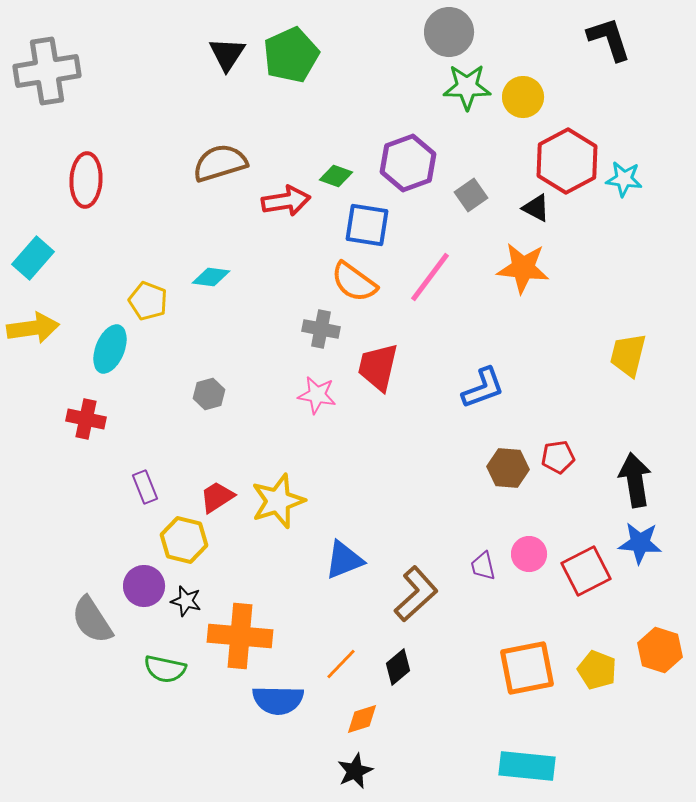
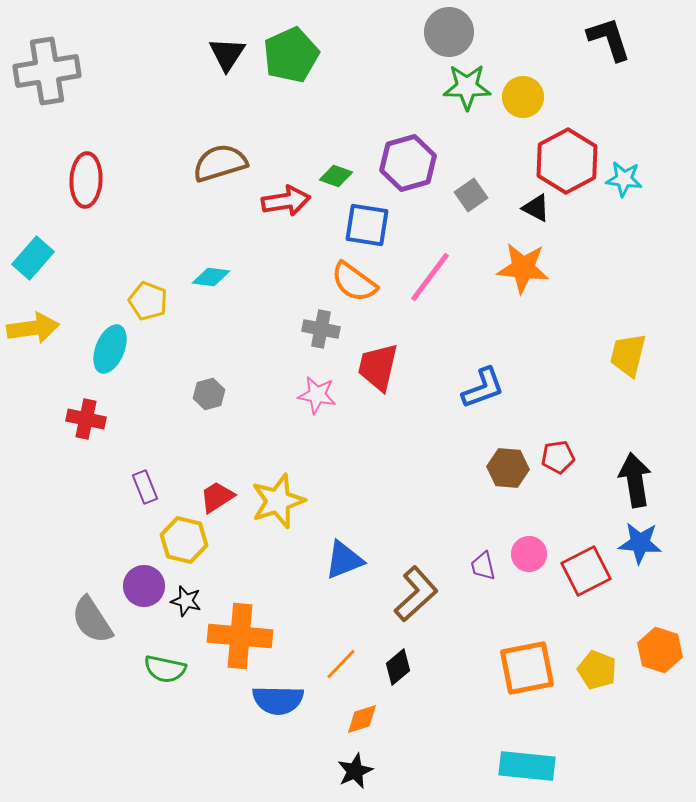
purple hexagon at (408, 163): rotated 4 degrees clockwise
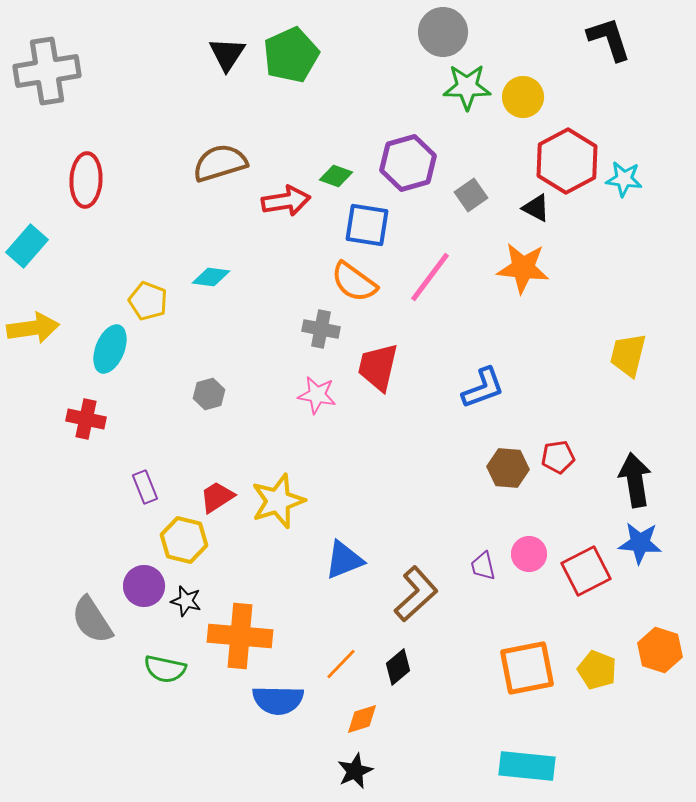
gray circle at (449, 32): moved 6 px left
cyan rectangle at (33, 258): moved 6 px left, 12 px up
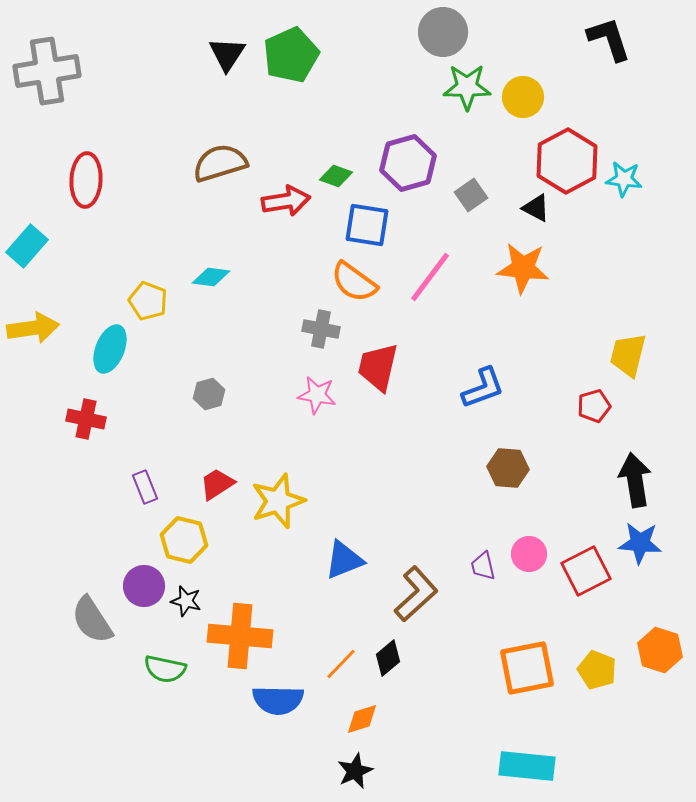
red pentagon at (558, 457): moved 36 px right, 51 px up; rotated 8 degrees counterclockwise
red trapezoid at (217, 497): moved 13 px up
black diamond at (398, 667): moved 10 px left, 9 px up
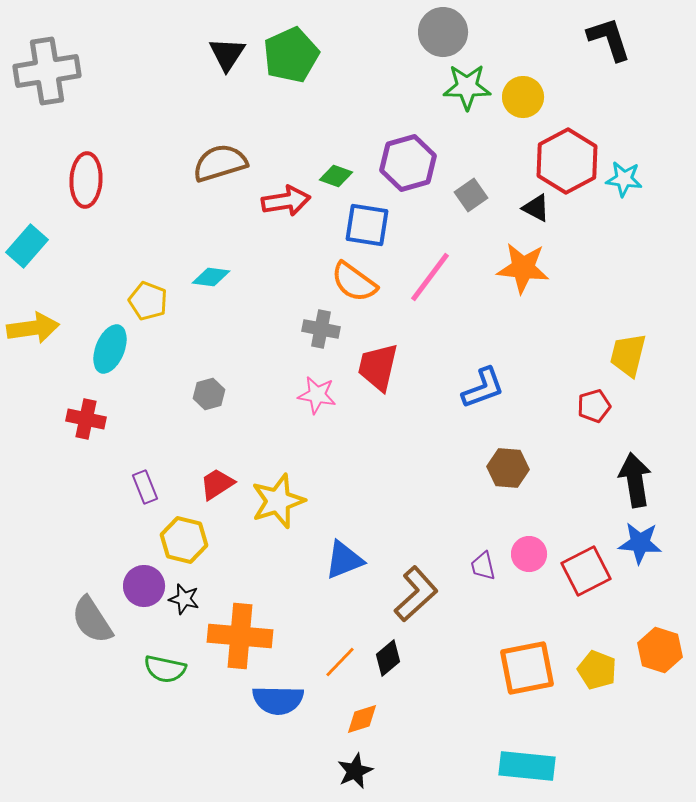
black star at (186, 601): moved 2 px left, 2 px up
orange line at (341, 664): moved 1 px left, 2 px up
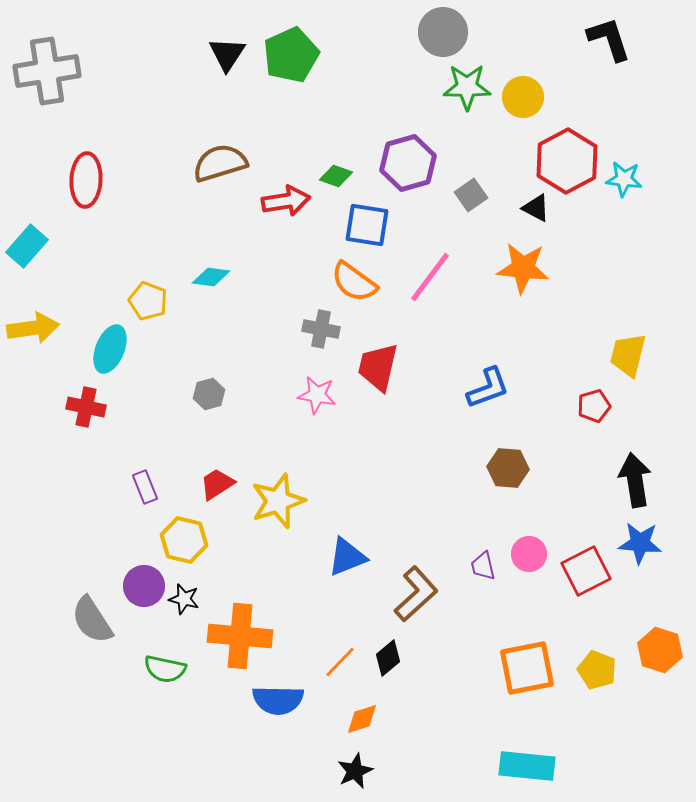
blue L-shape at (483, 388): moved 5 px right
red cross at (86, 419): moved 12 px up
blue triangle at (344, 560): moved 3 px right, 3 px up
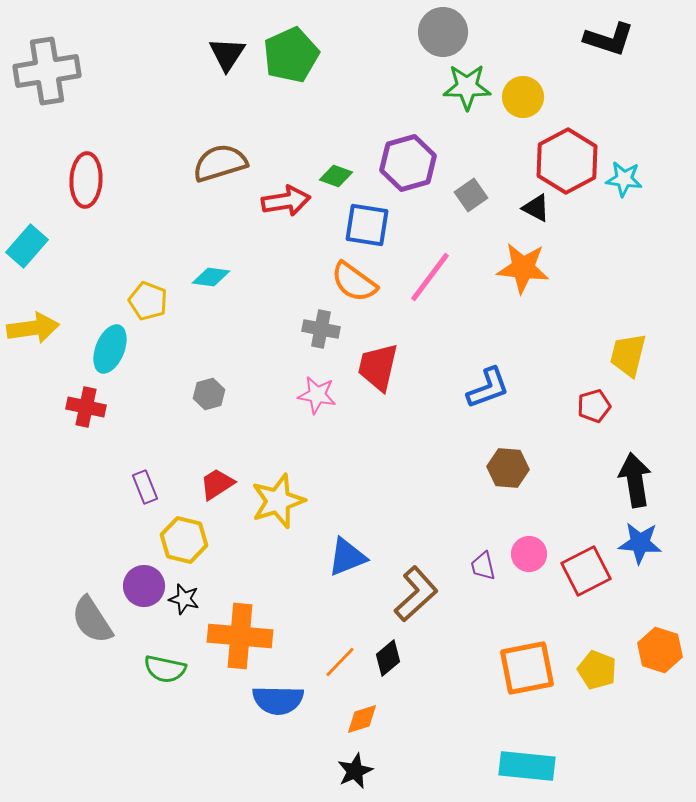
black L-shape at (609, 39): rotated 126 degrees clockwise
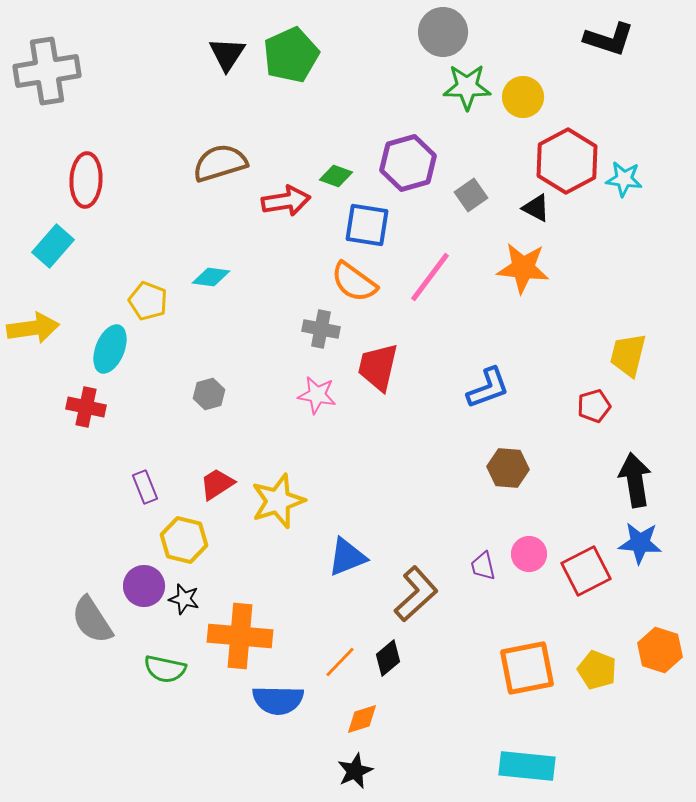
cyan rectangle at (27, 246): moved 26 px right
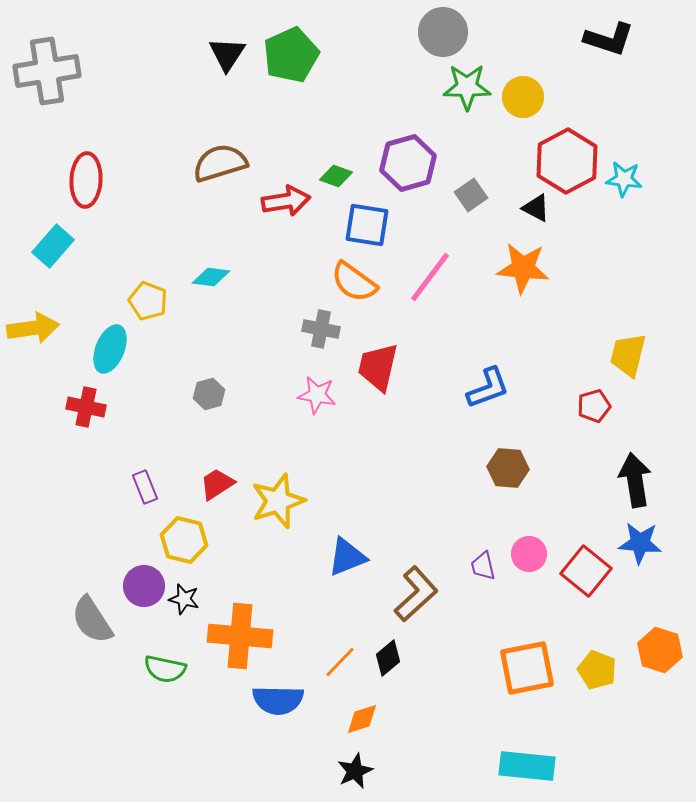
red square at (586, 571): rotated 24 degrees counterclockwise
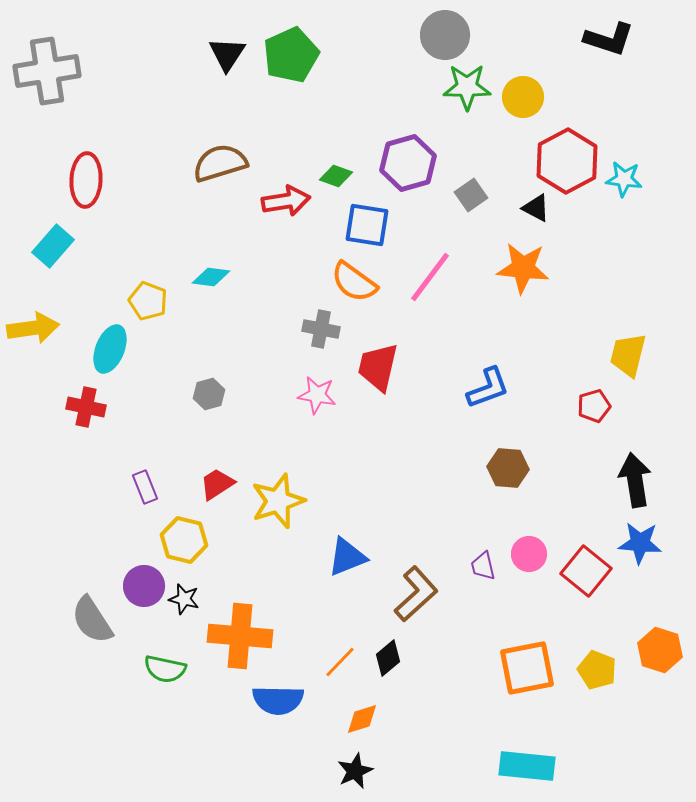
gray circle at (443, 32): moved 2 px right, 3 px down
